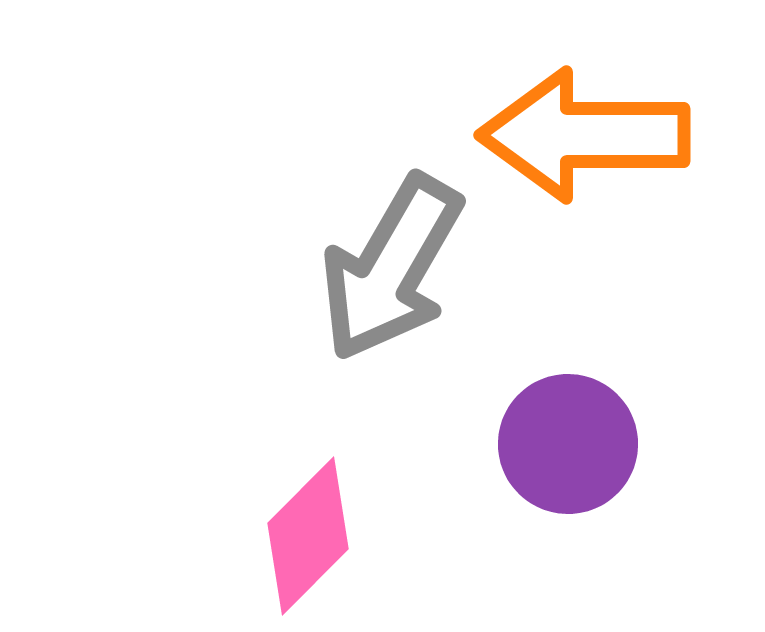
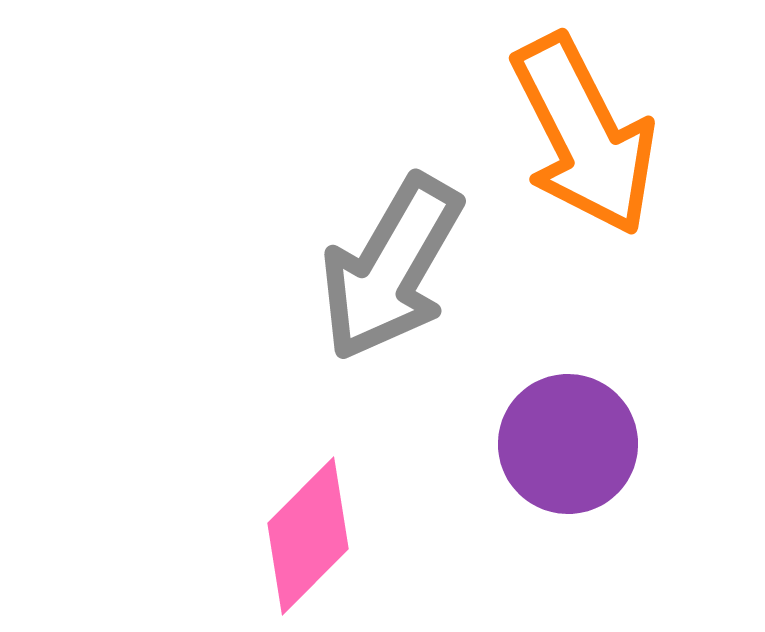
orange arrow: rotated 117 degrees counterclockwise
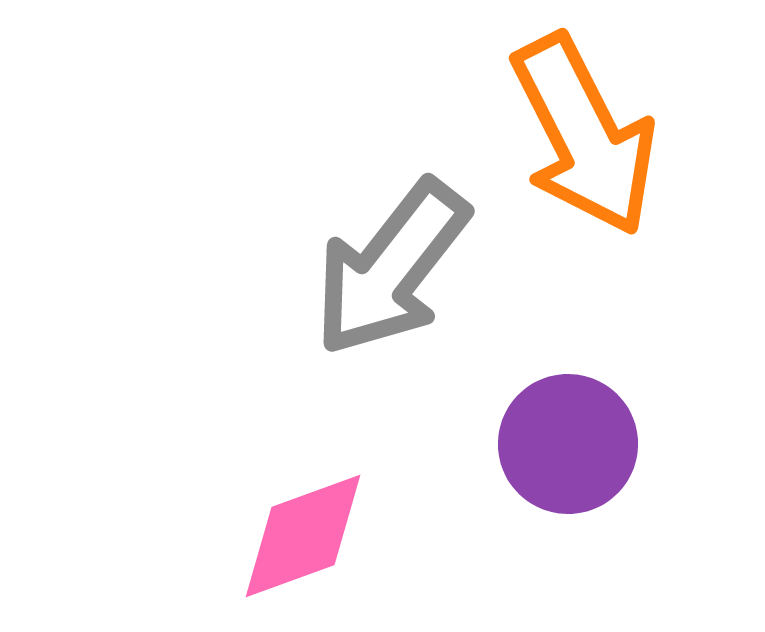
gray arrow: rotated 8 degrees clockwise
pink diamond: moved 5 px left; rotated 25 degrees clockwise
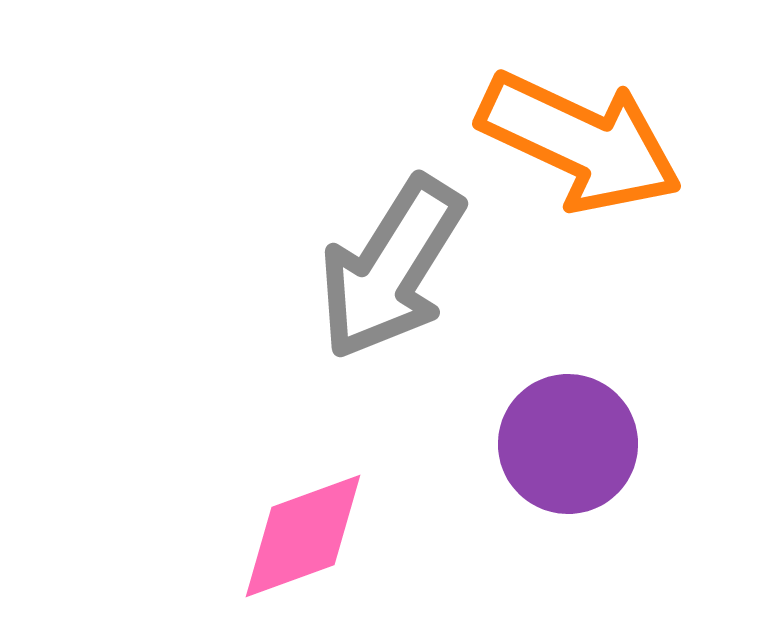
orange arrow: moved 4 px left, 7 px down; rotated 38 degrees counterclockwise
gray arrow: rotated 6 degrees counterclockwise
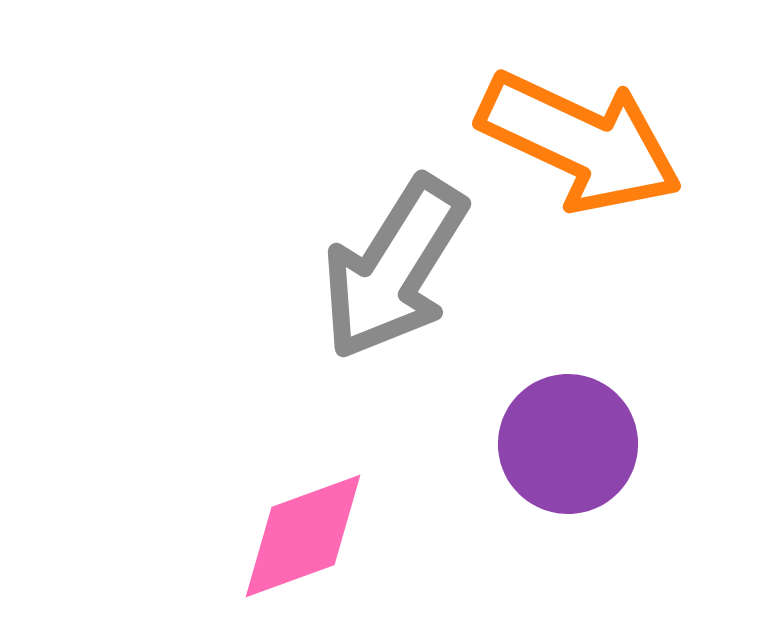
gray arrow: moved 3 px right
